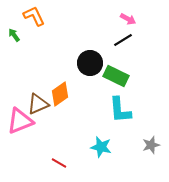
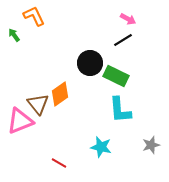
brown triangle: rotated 45 degrees counterclockwise
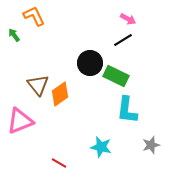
brown triangle: moved 19 px up
cyan L-shape: moved 7 px right; rotated 12 degrees clockwise
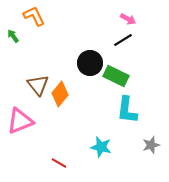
green arrow: moved 1 px left, 1 px down
orange diamond: rotated 15 degrees counterclockwise
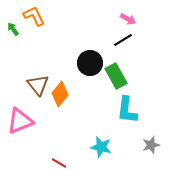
green arrow: moved 7 px up
green rectangle: rotated 35 degrees clockwise
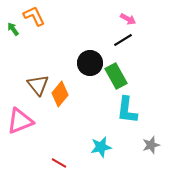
cyan star: rotated 25 degrees counterclockwise
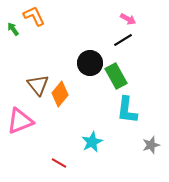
cyan star: moved 9 px left, 5 px up; rotated 15 degrees counterclockwise
